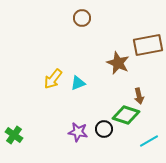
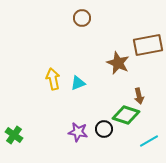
yellow arrow: rotated 130 degrees clockwise
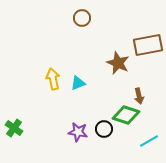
green cross: moved 7 px up
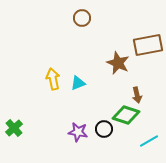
brown arrow: moved 2 px left, 1 px up
green cross: rotated 12 degrees clockwise
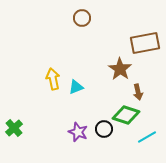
brown rectangle: moved 3 px left, 2 px up
brown star: moved 2 px right, 6 px down; rotated 10 degrees clockwise
cyan triangle: moved 2 px left, 4 px down
brown arrow: moved 1 px right, 3 px up
purple star: rotated 12 degrees clockwise
cyan line: moved 2 px left, 4 px up
